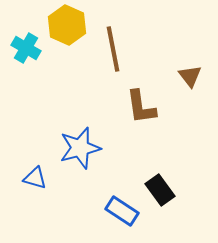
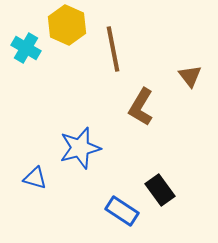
brown L-shape: rotated 39 degrees clockwise
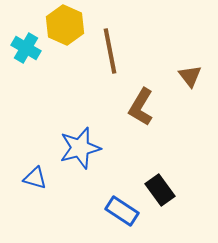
yellow hexagon: moved 2 px left
brown line: moved 3 px left, 2 px down
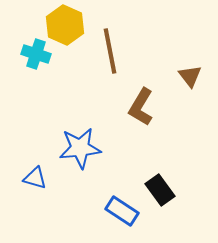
cyan cross: moved 10 px right, 6 px down; rotated 12 degrees counterclockwise
blue star: rotated 9 degrees clockwise
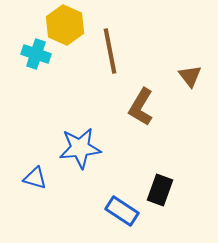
black rectangle: rotated 56 degrees clockwise
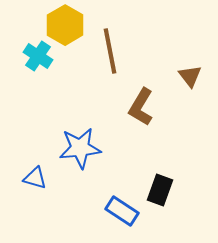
yellow hexagon: rotated 6 degrees clockwise
cyan cross: moved 2 px right, 2 px down; rotated 16 degrees clockwise
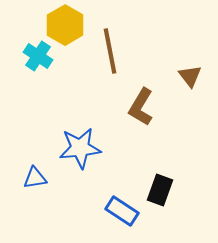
blue triangle: rotated 25 degrees counterclockwise
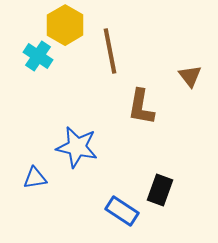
brown L-shape: rotated 21 degrees counterclockwise
blue star: moved 3 px left, 1 px up; rotated 18 degrees clockwise
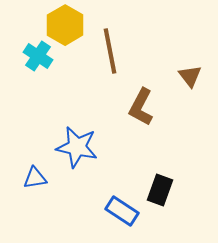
brown L-shape: rotated 18 degrees clockwise
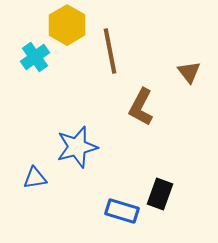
yellow hexagon: moved 2 px right
cyan cross: moved 3 px left, 1 px down; rotated 20 degrees clockwise
brown triangle: moved 1 px left, 4 px up
blue star: rotated 27 degrees counterclockwise
black rectangle: moved 4 px down
blue rectangle: rotated 16 degrees counterclockwise
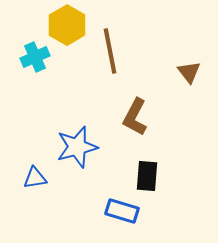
cyan cross: rotated 12 degrees clockwise
brown L-shape: moved 6 px left, 10 px down
black rectangle: moved 13 px left, 18 px up; rotated 16 degrees counterclockwise
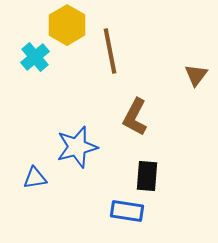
cyan cross: rotated 16 degrees counterclockwise
brown triangle: moved 7 px right, 3 px down; rotated 15 degrees clockwise
blue rectangle: moved 5 px right; rotated 8 degrees counterclockwise
